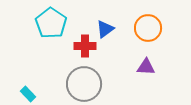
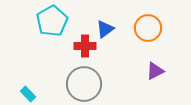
cyan pentagon: moved 1 px right, 2 px up; rotated 8 degrees clockwise
purple triangle: moved 9 px right, 4 px down; rotated 30 degrees counterclockwise
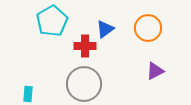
cyan rectangle: rotated 49 degrees clockwise
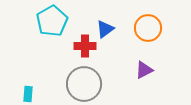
purple triangle: moved 11 px left, 1 px up
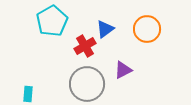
orange circle: moved 1 px left, 1 px down
red cross: rotated 30 degrees counterclockwise
purple triangle: moved 21 px left
gray circle: moved 3 px right
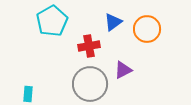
blue triangle: moved 8 px right, 7 px up
red cross: moved 4 px right; rotated 20 degrees clockwise
gray circle: moved 3 px right
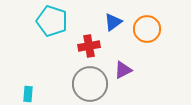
cyan pentagon: rotated 24 degrees counterclockwise
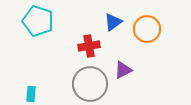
cyan pentagon: moved 14 px left
cyan rectangle: moved 3 px right
